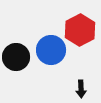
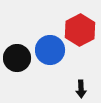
blue circle: moved 1 px left
black circle: moved 1 px right, 1 px down
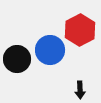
black circle: moved 1 px down
black arrow: moved 1 px left, 1 px down
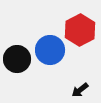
black arrow: rotated 54 degrees clockwise
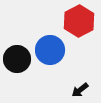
red hexagon: moved 1 px left, 9 px up
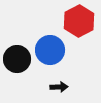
black arrow: moved 21 px left, 3 px up; rotated 144 degrees counterclockwise
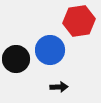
red hexagon: rotated 20 degrees clockwise
black circle: moved 1 px left
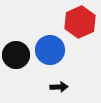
red hexagon: moved 1 px right, 1 px down; rotated 16 degrees counterclockwise
black circle: moved 4 px up
